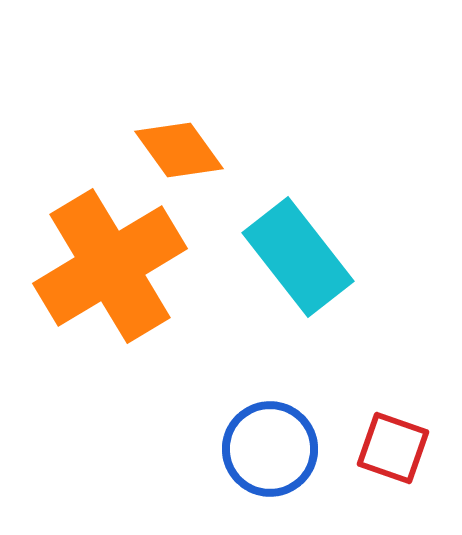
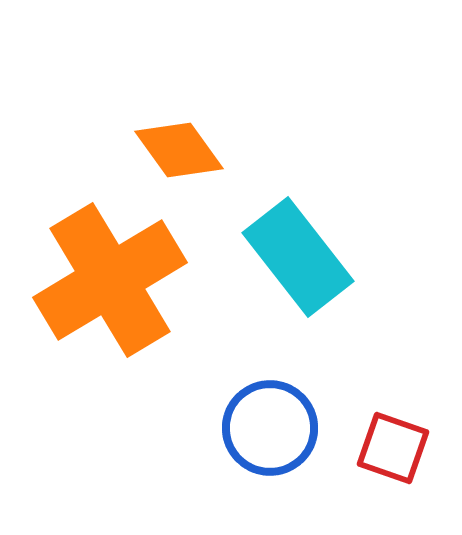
orange cross: moved 14 px down
blue circle: moved 21 px up
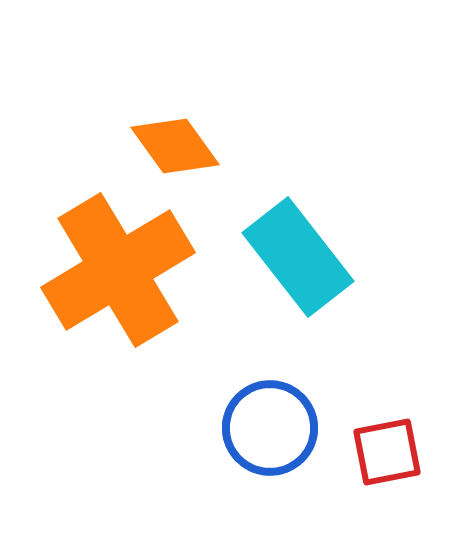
orange diamond: moved 4 px left, 4 px up
orange cross: moved 8 px right, 10 px up
red square: moved 6 px left, 4 px down; rotated 30 degrees counterclockwise
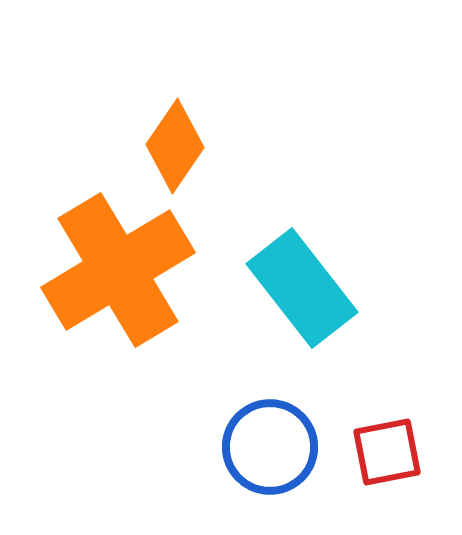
orange diamond: rotated 70 degrees clockwise
cyan rectangle: moved 4 px right, 31 px down
blue circle: moved 19 px down
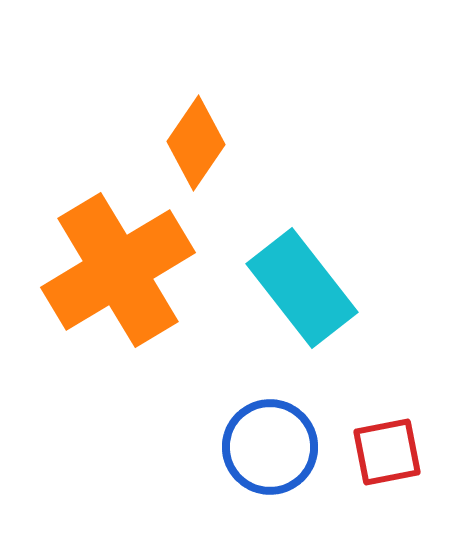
orange diamond: moved 21 px right, 3 px up
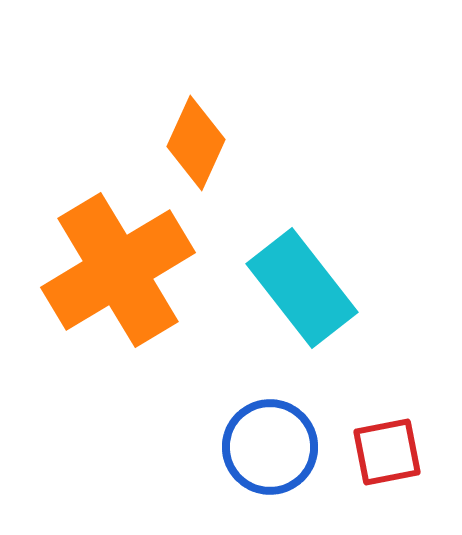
orange diamond: rotated 10 degrees counterclockwise
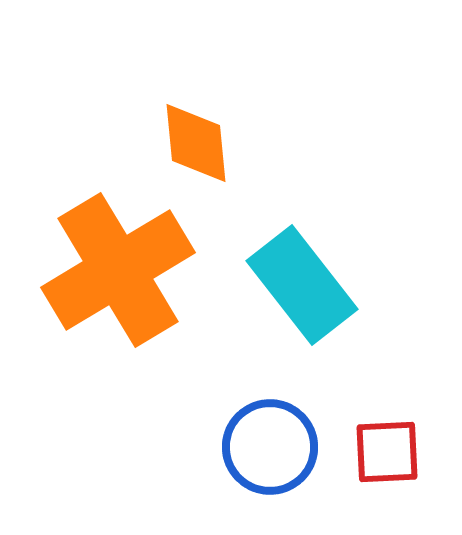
orange diamond: rotated 30 degrees counterclockwise
cyan rectangle: moved 3 px up
red square: rotated 8 degrees clockwise
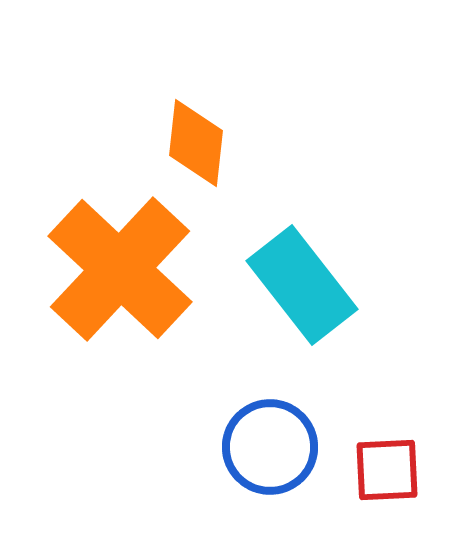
orange diamond: rotated 12 degrees clockwise
orange cross: moved 2 px right, 1 px up; rotated 16 degrees counterclockwise
red square: moved 18 px down
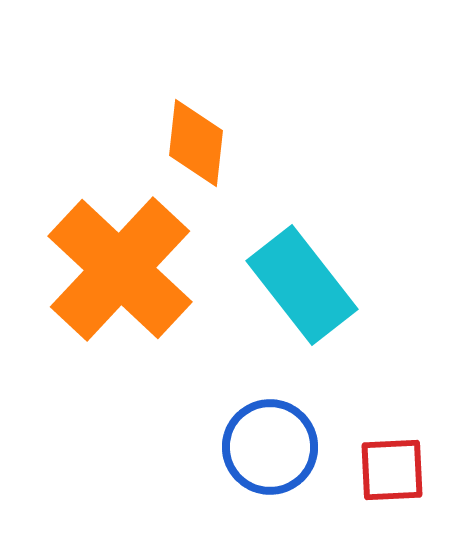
red square: moved 5 px right
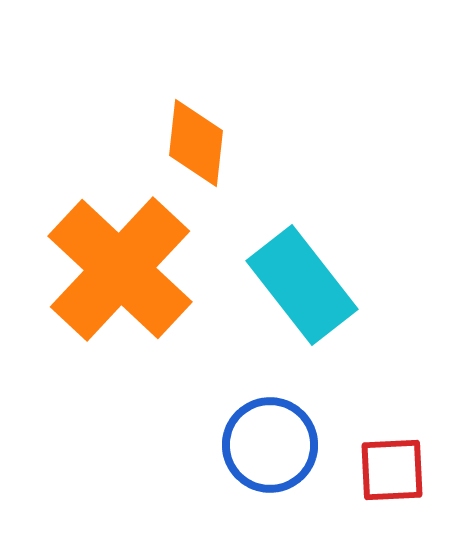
blue circle: moved 2 px up
